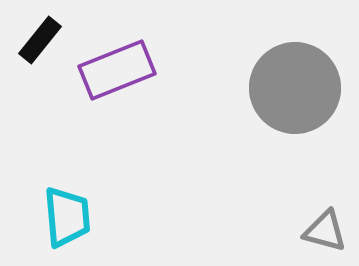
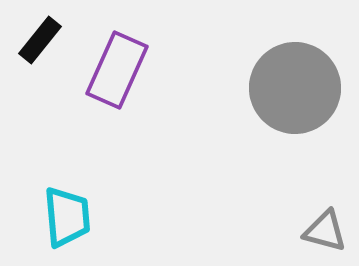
purple rectangle: rotated 44 degrees counterclockwise
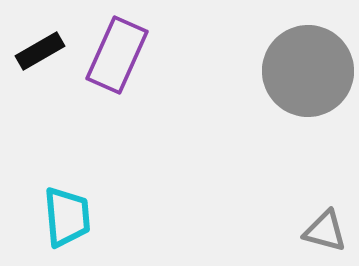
black rectangle: moved 11 px down; rotated 21 degrees clockwise
purple rectangle: moved 15 px up
gray circle: moved 13 px right, 17 px up
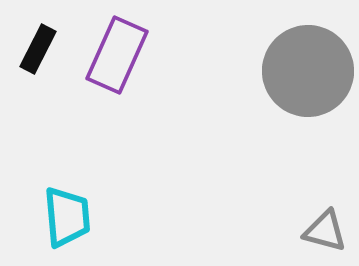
black rectangle: moved 2 px left, 2 px up; rotated 33 degrees counterclockwise
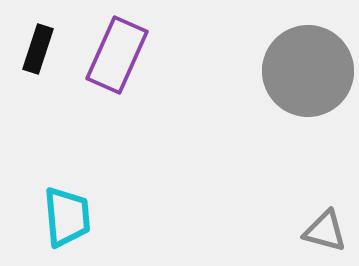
black rectangle: rotated 9 degrees counterclockwise
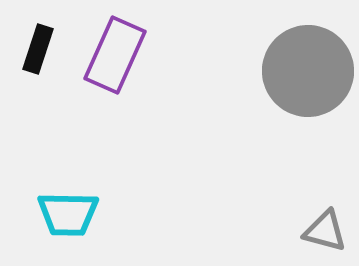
purple rectangle: moved 2 px left
cyan trapezoid: moved 1 px right, 3 px up; rotated 96 degrees clockwise
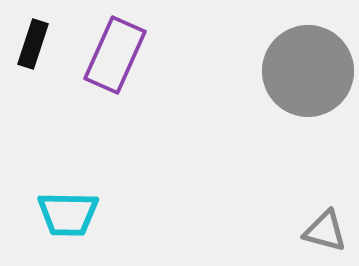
black rectangle: moved 5 px left, 5 px up
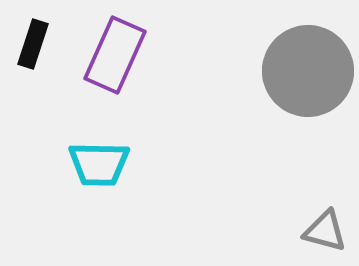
cyan trapezoid: moved 31 px right, 50 px up
